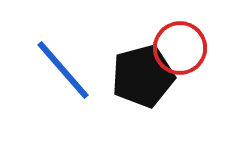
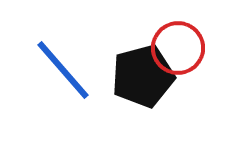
red circle: moved 2 px left
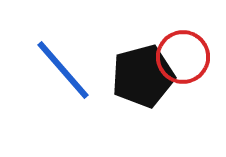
red circle: moved 5 px right, 9 px down
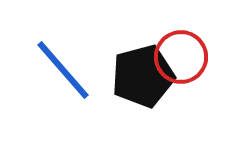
red circle: moved 2 px left
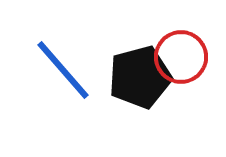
black pentagon: moved 3 px left, 1 px down
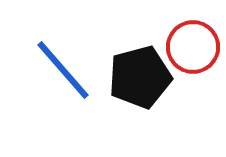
red circle: moved 12 px right, 10 px up
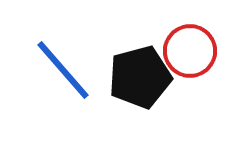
red circle: moved 3 px left, 4 px down
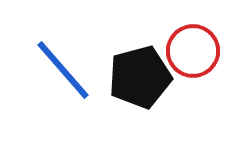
red circle: moved 3 px right
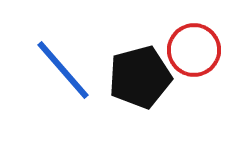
red circle: moved 1 px right, 1 px up
